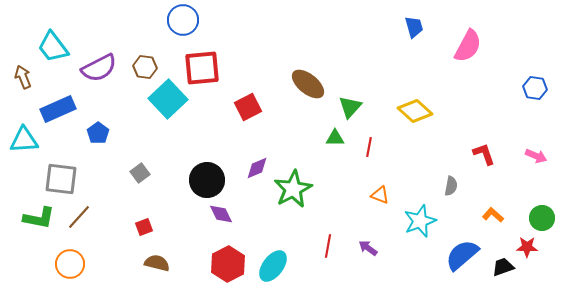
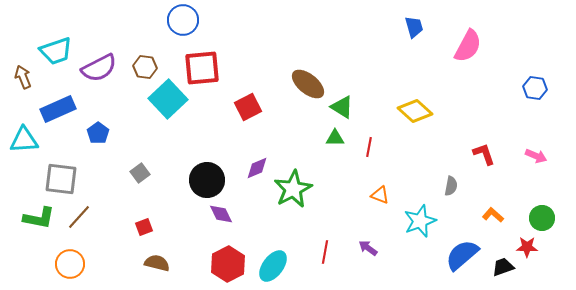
cyan trapezoid at (53, 47): moved 3 px right, 4 px down; rotated 72 degrees counterclockwise
green triangle at (350, 107): moved 8 px left; rotated 40 degrees counterclockwise
red line at (328, 246): moved 3 px left, 6 px down
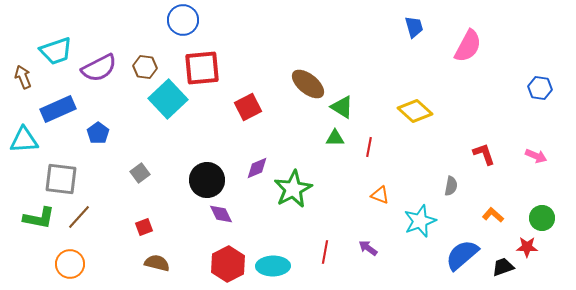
blue hexagon at (535, 88): moved 5 px right
cyan ellipse at (273, 266): rotated 52 degrees clockwise
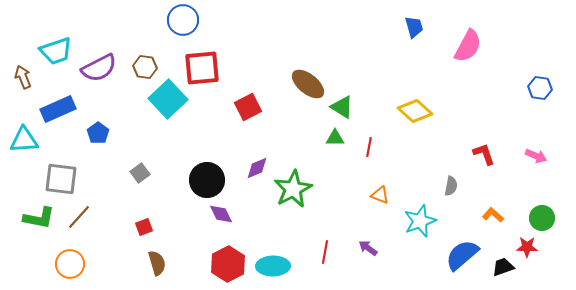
brown semicircle at (157, 263): rotated 60 degrees clockwise
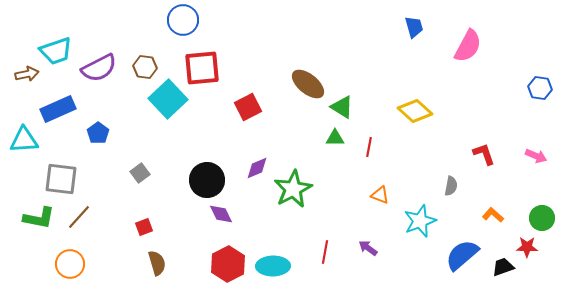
brown arrow at (23, 77): moved 4 px right, 3 px up; rotated 100 degrees clockwise
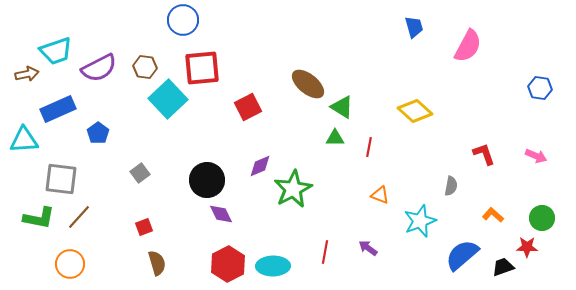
purple diamond at (257, 168): moved 3 px right, 2 px up
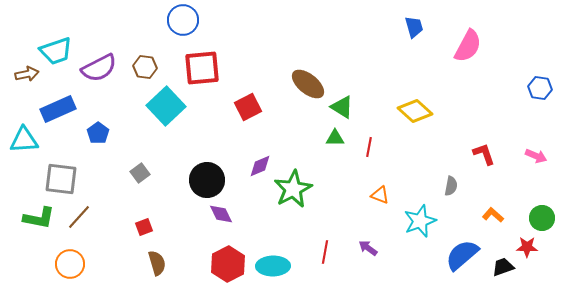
cyan square at (168, 99): moved 2 px left, 7 px down
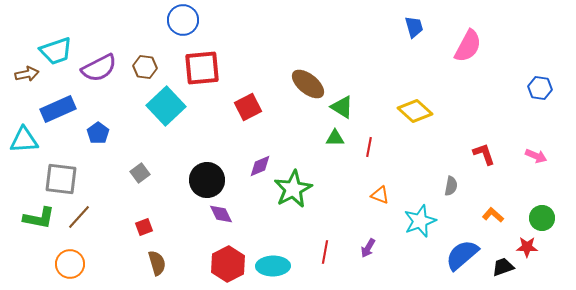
purple arrow at (368, 248): rotated 96 degrees counterclockwise
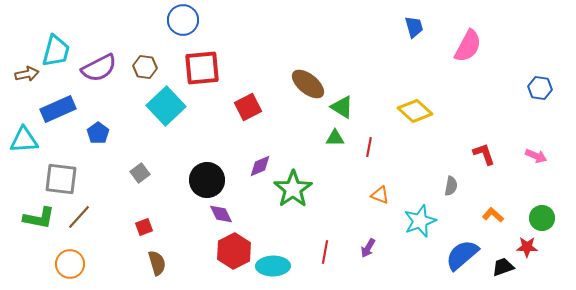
cyan trapezoid at (56, 51): rotated 56 degrees counterclockwise
green star at (293, 189): rotated 6 degrees counterclockwise
red hexagon at (228, 264): moved 6 px right, 13 px up
